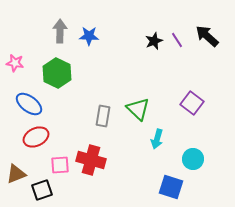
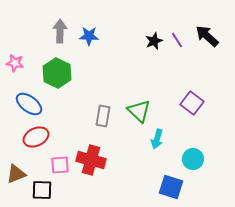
green triangle: moved 1 px right, 2 px down
black square: rotated 20 degrees clockwise
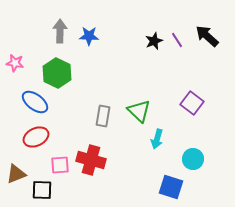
blue ellipse: moved 6 px right, 2 px up
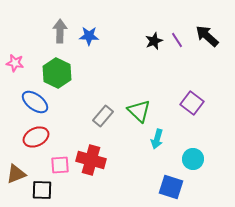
gray rectangle: rotated 30 degrees clockwise
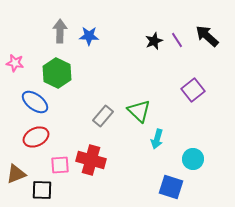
purple square: moved 1 px right, 13 px up; rotated 15 degrees clockwise
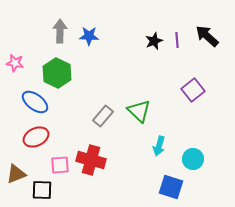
purple line: rotated 28 degrees clockwise
cyan arrow: moved 2 px right, 7 px down
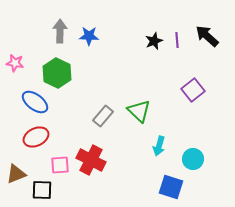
red cross: rotated 12 degrees clockwise
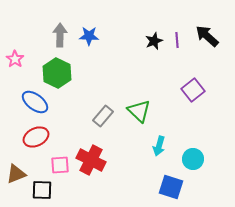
gray arrow: moved 4 px down
pink star: moved 4 px up; rotated 24 degrees clockwise
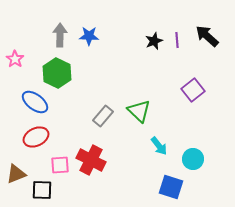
cyan arrow: rotated 54 degrees counterclockwise
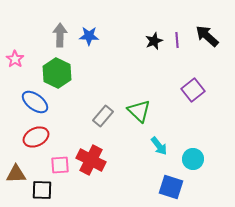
brown triangle: rotated 20 degrees clockwise
